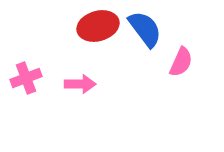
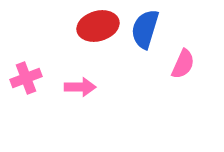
blue semicircle: rotated 126 degrees counterclockwise
pink semicircle: moved 2 px right, 2 px down
pink arrow: moved 3 px down
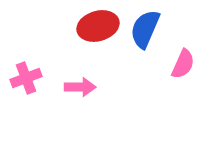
blue semicircle: rotated 6 degrees clockwise
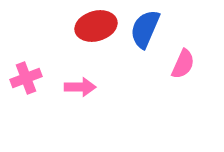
red ellipse: moved 2 px left
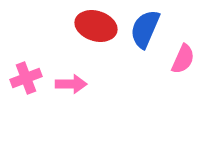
red ellipse: rotated 33 degrees clockwise
pink semicircle: moved 5 px up
pink arrow: moved 9 px left, 3 px up
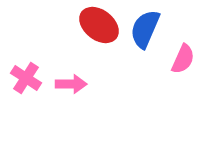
red ellipse: moved 3 px right, 1 px up; rotated 21 degrees clockwise
pink cross: rotated 36 degrees counterclockwise
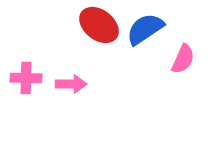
blue semicircle: rotated 33 degrees clockwise
pink cross: rotated 32 degrees counterclockwise
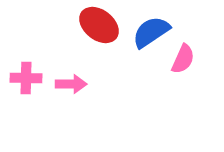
blue semicircle: moved 6 px right, 3 px down
